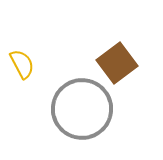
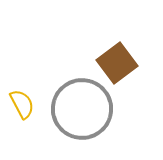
yellow semicircle: moved 40 px down
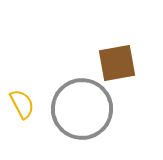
brown square: rotated 27 degrees clockwise
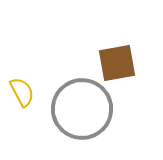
yellow semicircle: moved 12 px up
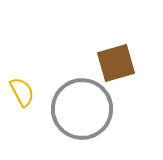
brown square: moved 1 px left; rotated 6 degrees counterclockwise
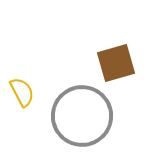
gray circle: moved 7 px down
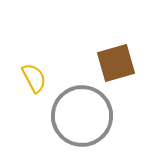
yellow semicircle: moved 12 px right, 14 px up
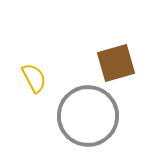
gray circle: moved 6 px right
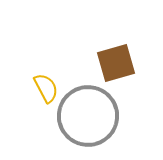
yellow semicircle: moved 12 px right, 10 px down
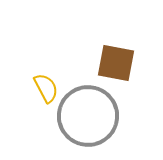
brown square: rotated 27 degrees clockwise
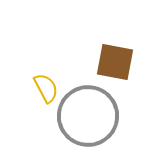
brown square: moved 1 px left, 1 px up
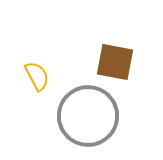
yellow semicircle: moved 9 px left, 12 px up
